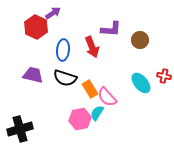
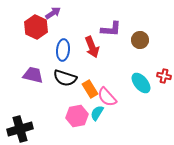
pink hexagon: moved 3 px left, 3 px up
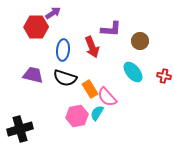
red hexagon: rotated 25 degrees counterclockwise
brown circle: moved 1 px down
cyan ellipse: moved 8 px left, 11 px up
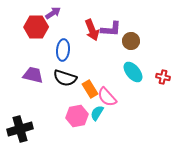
brown circle: moved 9 px left
red arrow: moved 17 px up
red cross: moved 1 px left, 1 px down
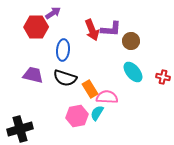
pink semicircle: rotated 135 degrees clockwise
